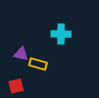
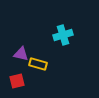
cyan cross: moved 2 px right, 1 px down; rotated 18 degrees counterclockwise
red square: moved 1 px right, 5 px up
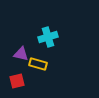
cyan cross: moved 15 px left, 2 px down
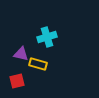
cyan cross: moved 1 px left
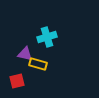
purple triangle: moved 4 px right
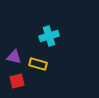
cyan cross: moved 2 px right, 1 px up
purple triangle: moved 11 px left, 3 px down
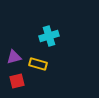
purple triangle: rotated 28 degrees counterclockwise
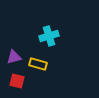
red square: rotated 28 degrees clockwise
